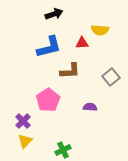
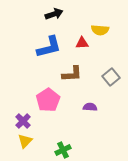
brown L-shape: moved 2 px right, 3 px down
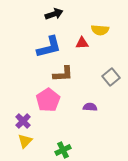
brown L-shape: moved 9 px left
